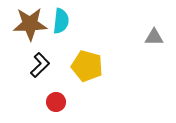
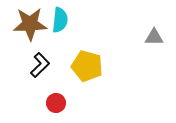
cyan semicircle: moved 1 px left, 1 px up
red circle: moved 1 px down
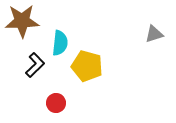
cyan semicircle: moved 23 px down
brown star: moved 8 px left, 3 px up
gray triangle: moved 3 px up; rotated 18 degrees counterclockwise
black L-shape: moved 5 px left
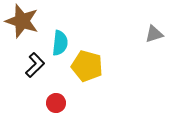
brown star: rotated 20 degrees clockwise
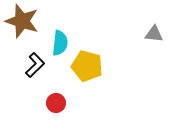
gray triangle: rotated 24 degrees clockwise
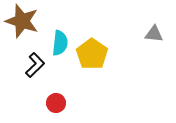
yellow pentagon: moved 5 px right, 12 px up; rotated 20 degrees clockwise
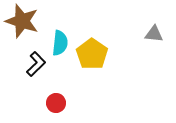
black L-shape: moved 1 px right, 1 px up
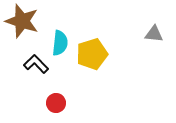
yellow pentagon: rotated 20 degrees clockwise
black L-shape: rotated 90 degrees counterclockwise
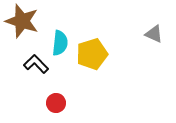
gray triangle: rotated 18 degrees clockwise
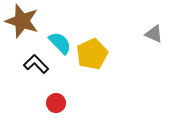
cyan semicircle: rotated 50 degrees counterclockwise
yellow pentagon: rotated 8 degrees counterclockwise
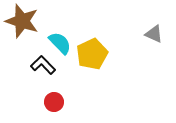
black L-shape: moved 7 px right, 1 px down
red circle: moved 2 px left, 1 px up
